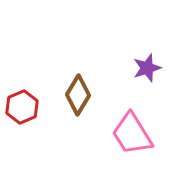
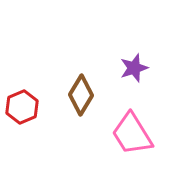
purple star: moved 13 px left
brown diamond: moved 3 px right
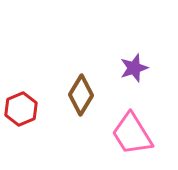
red hexagon: moved 1 px left, 2 px down
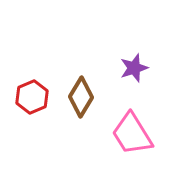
brown diamond: moved 2 px down
red hexagon: moved 11 px right, 12 px up
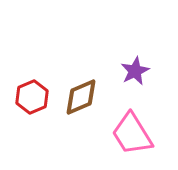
purple star: moved 1 px right, 3 px down; rotated 8 degrees counterclockwise
brown diamond: rotated 36 degrees clockwise
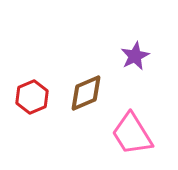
purple star: moved 15 px up
brown diamond: moved 5 px right, 4 px up
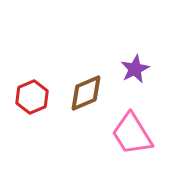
purple star: moved 13 px down
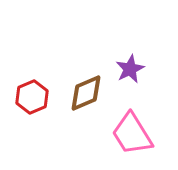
purple star: moved 5 px left
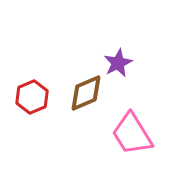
purple star: moved 12 px left, 6 px up
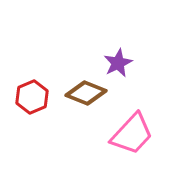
brown diamond: rotated 45 degrees clockwise
pink trapezoid: rotated 105 degrees counterclockwise
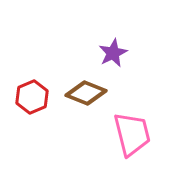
purple star: moved 5 px left, 10 px up
pink trapezoid: rotated 57 degrees counterclockwise
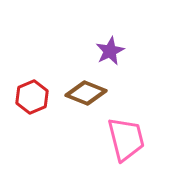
purple star: moved 3 px left, 2 px up
pink trapezoid: moved 6 px left, 5 px down
